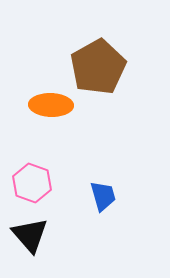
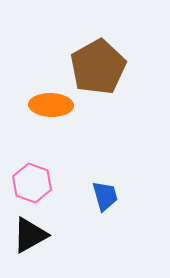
blue trapezoid: moved 2 px right
black triangle: rotated 42 degrees clockwise
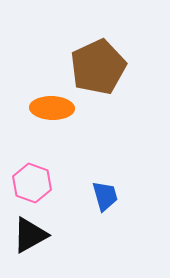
brown pentagon: rotated 4 degrees clockwise
orange ellipse: moved 1 px right, 3 px down
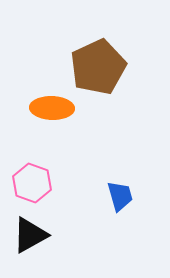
blue trapezoid: moved 15 px right
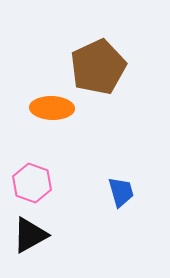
blue trapezoid: moved 1 px right, 4 px up
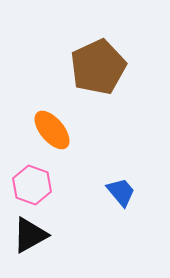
orange ellipse: moved 22 px down; rotated 48 degrees clockwise
pink hexagon: moved 2 px down
blue trapezoid: rotated 24 degrees counterclockwise
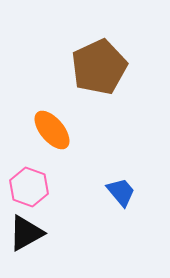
brown pentagon: moved 1 px right
pink hexagon: moved 3 px left, 2 px down
black triangle: moved 4 px left, 2 px up
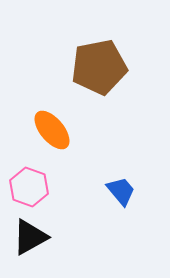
brown pentagon: rotated 14 degrees clockwise
blue trapezoid: moved 1 px up
black triangle: moved 4 px right, 4 px down
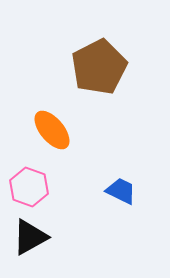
brown pentagon: rotated 16 degrees counterclockwise
blue trapezoid: rotated 24 degrees counterclockwise
